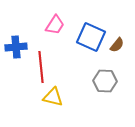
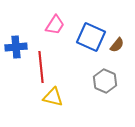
gray hexagon: rotated 20 degrees clockwise
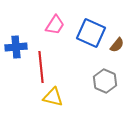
blue square: moved 4 px up
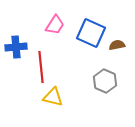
brown semicircle: rotated 140 degrees counterclockwise
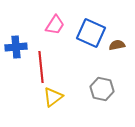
gray hexagon: moved 3 px left, 8 px down; rotated 10 degrees counterclockwise
yellow triangle: rotated 50 degrees counterclockwise
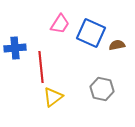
pink trapezoid: moved 5 px right, 1 px up
blue cross: moved 1 px left, 1 px down
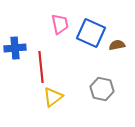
pink trapezoid: rotated 45 degrees counterclockwise
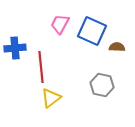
pink trapezoid: rotated 140 degrees counterclockwise
blue square: moved 1 px right, 2 px up
brown semicircle: moved 2 px down; rotated 14 degrees clockwise
gray hexagon: moved 4 px up
yellow triangle: moved 2 px left, 1 px down
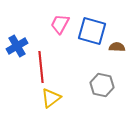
blue square: rotated 8 degrees counterclockwise
blue cross: moved 2 px right, 2 px up; rotated 25 degrees counterclockwise
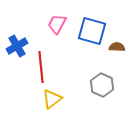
pink trapezoid: moved 3 px left
gray hexagon: rotated 10 degrees clockwise
yellow triangle: moved 1 px right, 1 px down
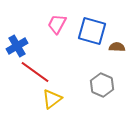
red line: moved 6 px left, 5 px down; rotated 48 degrees counterclockwise
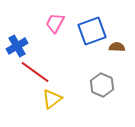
pink trapezoid: moved 2 px left, 1 px up
blue square: rotated 36 degrees counterclockwise
